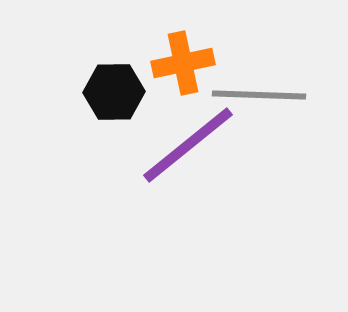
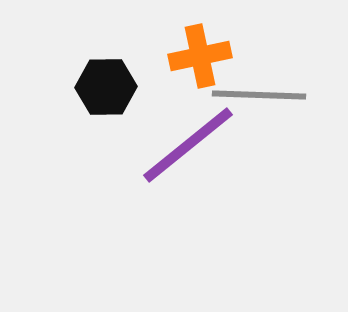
orange cross: moved 17 px right, 7 px up
black hexagon: moved 8 px left, 5 px up
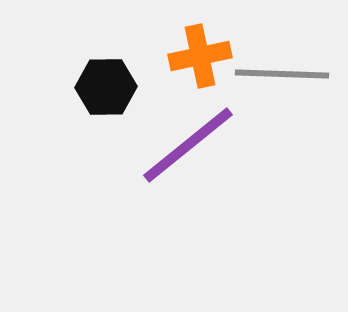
gray line: moved 23 px right, 21 px up
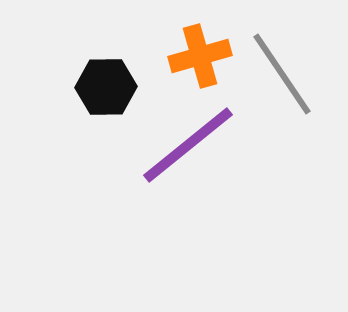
orange cross: rotated 4 degrees counterclockwise
gray line: rotated 54 degrees clockwise
